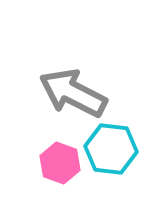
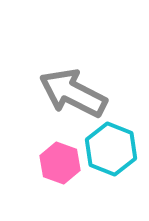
cyan hexagon: rotated 15 degrees clockwise
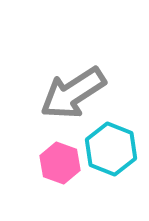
gray arrow: rotated 60 degrees counterclockwise
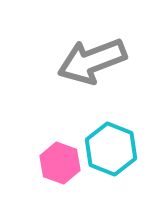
gray arrow: moved 19 px right, 32 px up; rotated 12 degrees clockwise
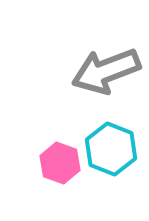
gray arrow: moved 14 px right, 10 px down
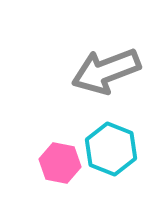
pink hexagon: rotated 9 degrees counterclockwise
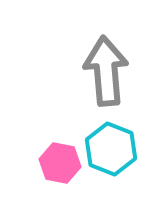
gray arrow: rotated 106 degrees clockwise
